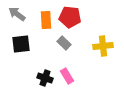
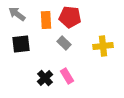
black cross: rotated 28 degrees clockwise
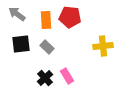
gray rectangle: moved 17 px left, 4 px down
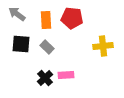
red pentagon: moved 2 px right, 1 px down
black square: rotated 12 degrees clockwise
pink rectangle: moved 1 px left, 1 px up; rotated 63 degrees counterclockwise
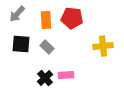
gray arrow: rotated 84 degrees counterclockwise
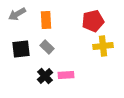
gray arrow: rotated 18 degrees clockwise
red pentagon: moved 21 px right, 3 px down; rotated 20 degrees counterclockwise
black square: moved 5 px down; rotated 12 degrees counterclockwise
black cross: moved 2 px up
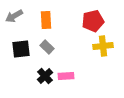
gray arrow: moved 3 px left, 2 px down
pink rectangle: moved 1 px down
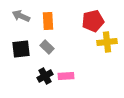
gray arrow: moved 7 px right; rotated 54 degrees clockwise
orange rectangle: moved 2 px right, 1 px down
yellow cross: moved 4 px right, 4 px up
black cross: rotated 14 degrees clockwise
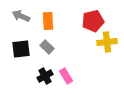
pink rectangle: rotated 63 degrees clockwise
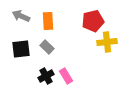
black cross: moved 1 px right
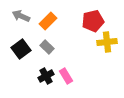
orange rectangle: rotated 48 degrees clockwise
black square: rotated 30 degrees counterclockwise
